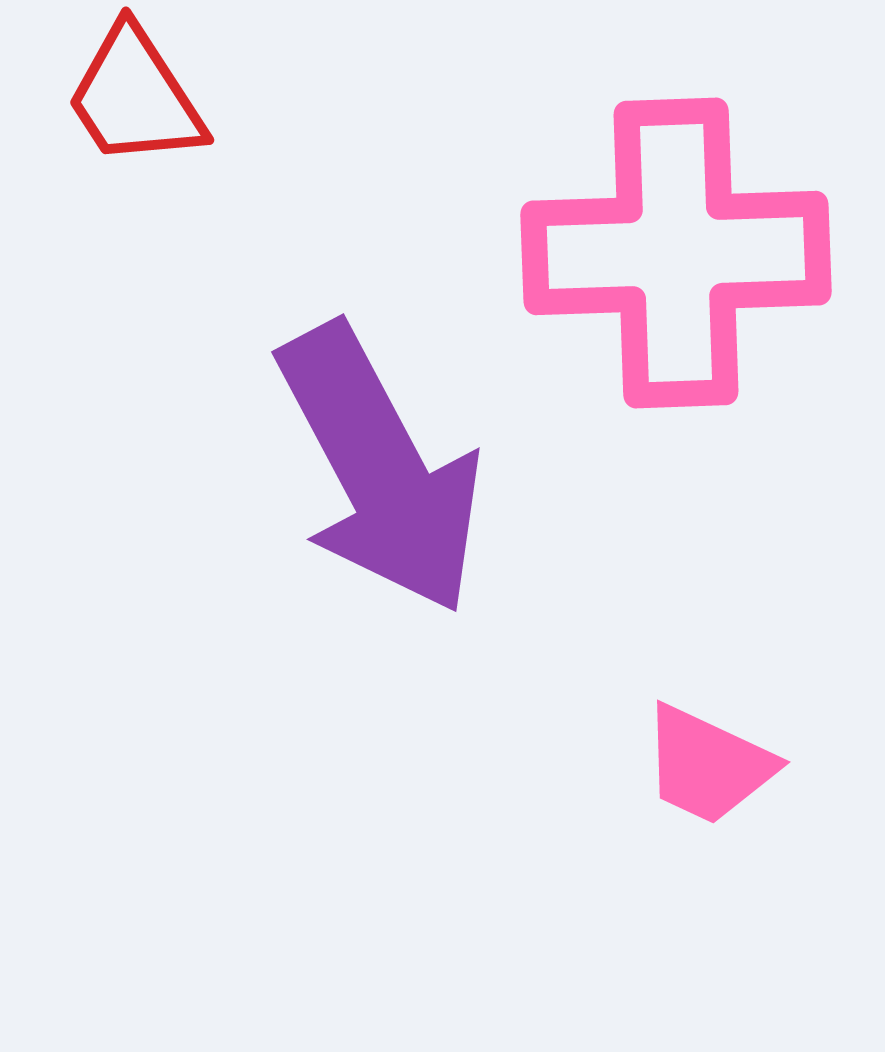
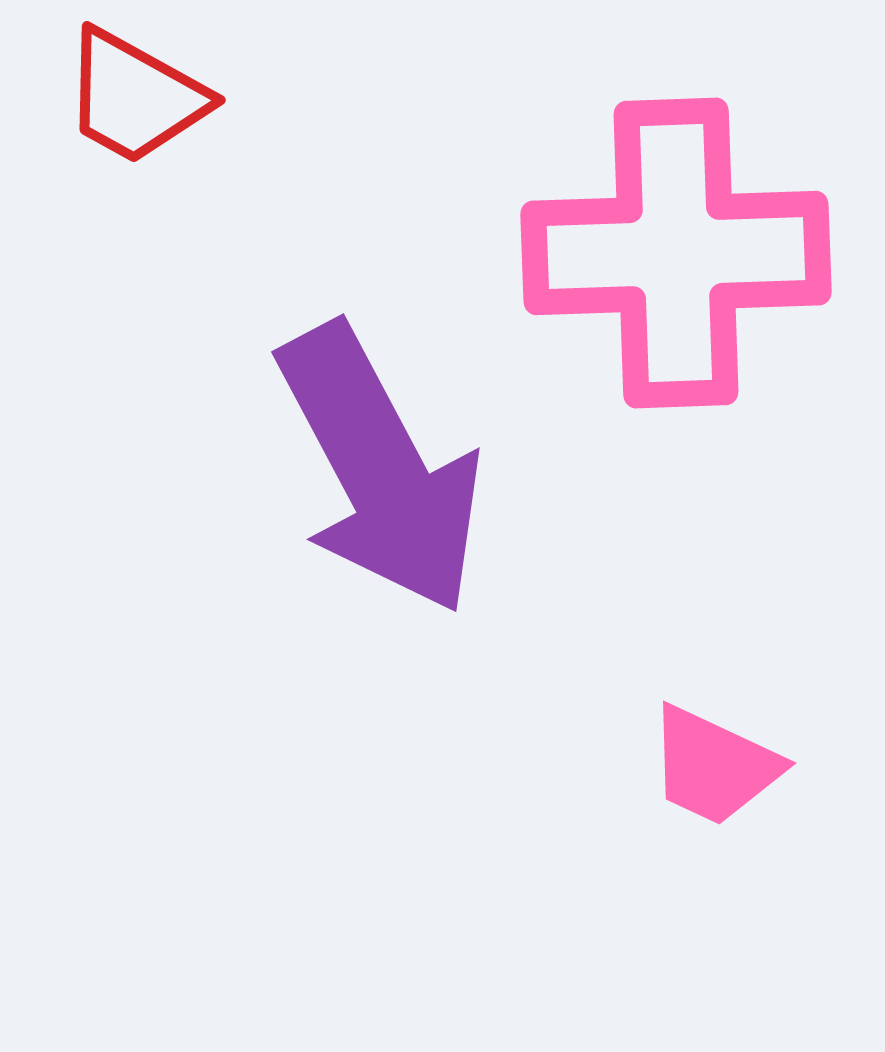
red trapezoid: rotated 28 degrees counterclockwise
pink trapezoid: moved 6 px right, 1 px down
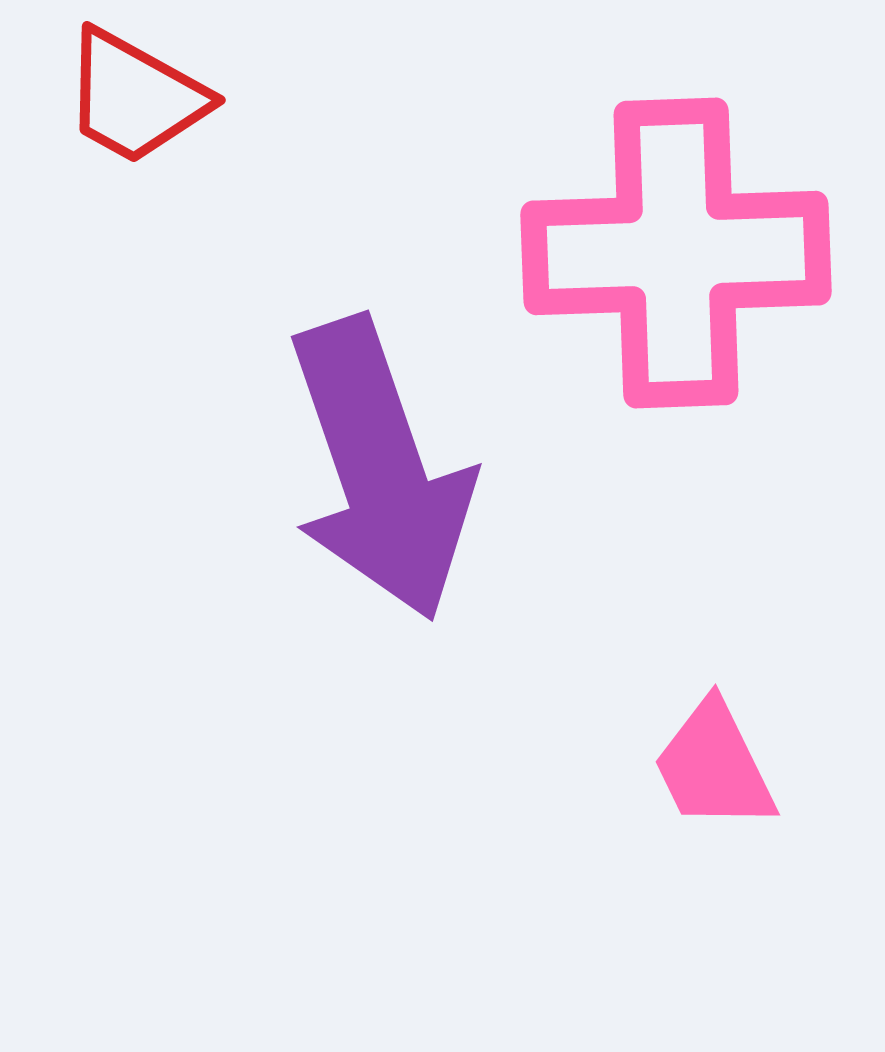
purple arrow: rotated 9 degrees clockwise
pink trapezoid: rotated 39 degrees clockwise
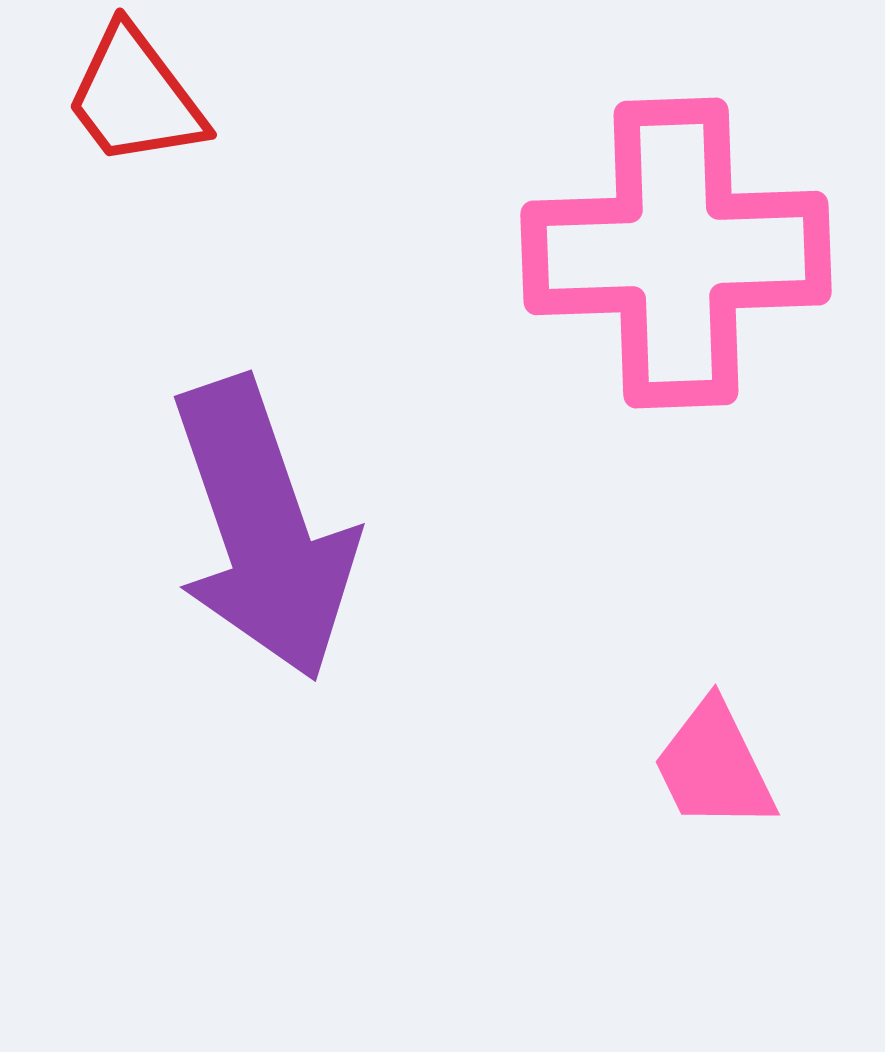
red trapezoid: rotated 24 degrees clockwise
purple arrow: moved 117 px left, 60 px down
